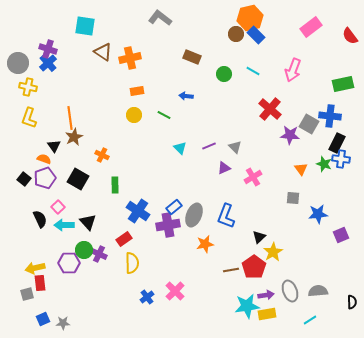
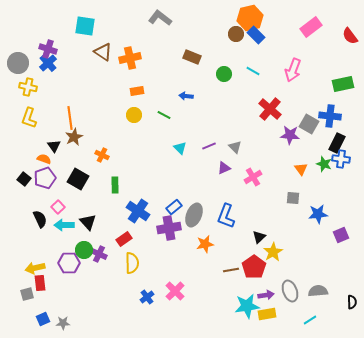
purple cross at (168, 225): moved 1 px right, 3 px down
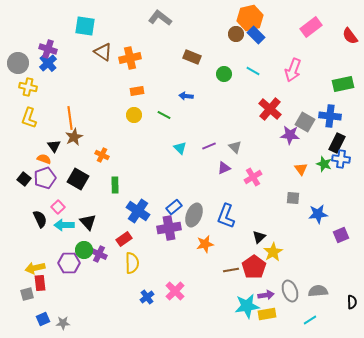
gray square at (309, 124): moved 4 px left, 2 px up
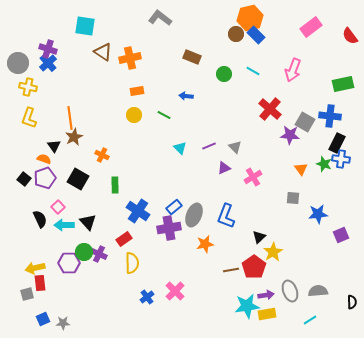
green circle at (84, 250): moved 2 px down
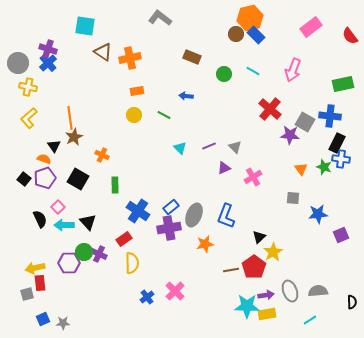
yellow L-shape at (29, 118): rotated 30 degrees clockwise
green star at (324, 164): moved 3 px down
blue rectangle at (174, 207): moved 3 px left
cyan star at (247, 306): rotated 10 degrees clockwise
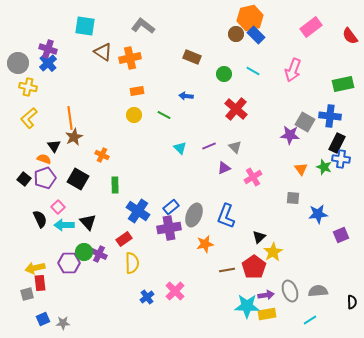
gray L-shape at (160, 18): moved 17 px left, 8 px down
red cross at (270, 109): moved 34 px left
brown line at (231, 270): moved 4 px left
